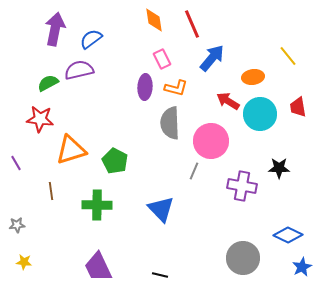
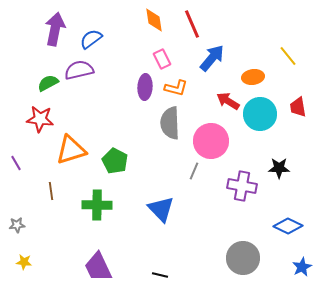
blue diamond: moved 9 px up
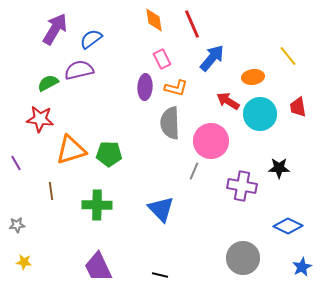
purple arrow: rotated 20 degrees clockwise
green pentagon: moved 6 px left, 7 px up; rotated 25 degrees counterclockwise
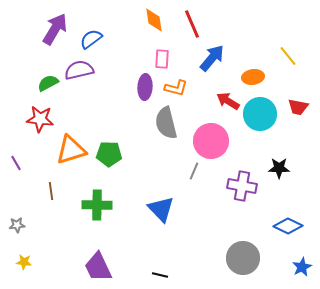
pink rectangle: rotated 30 degrees clockwise
red trapezoid: rotated 70 degrees counterclockwise
gray semicircle: moved 4 px left; rotated 12 degrees counterclockwise
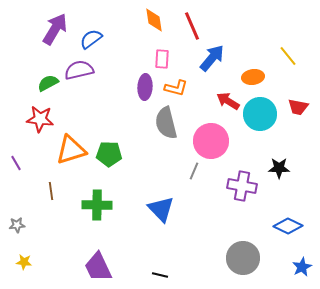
red line: moved 2 px down
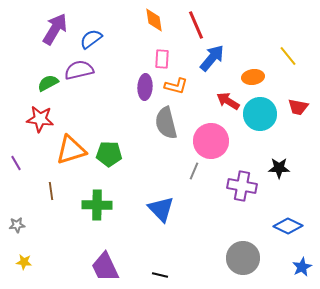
red line: moved 4 px right, 1 px up
orange L-shape: moved 2 px up
purple trapezoid: moved 7 px right
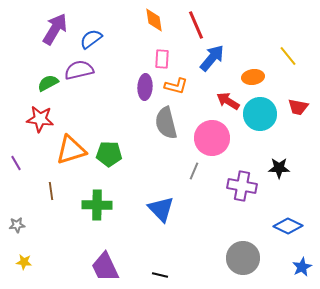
pink circle: moved 1 px right, 3 px up
